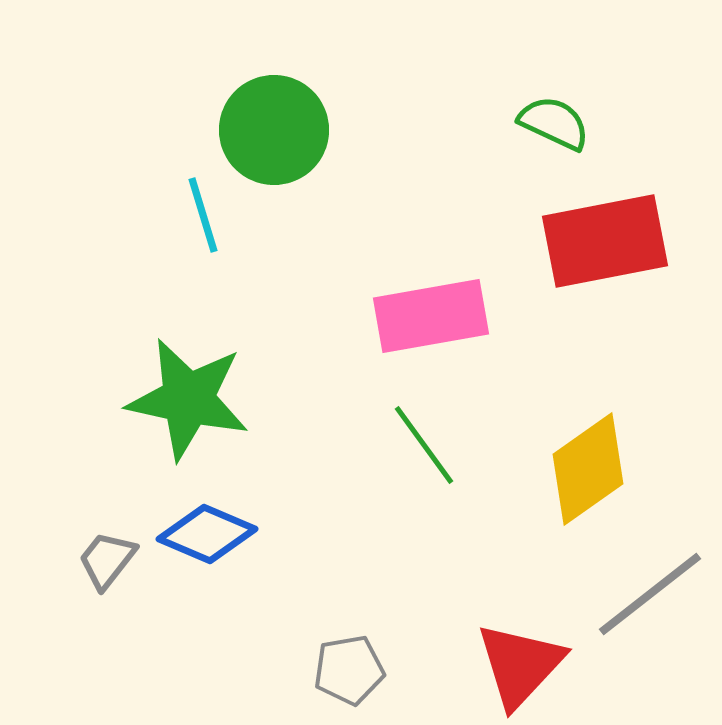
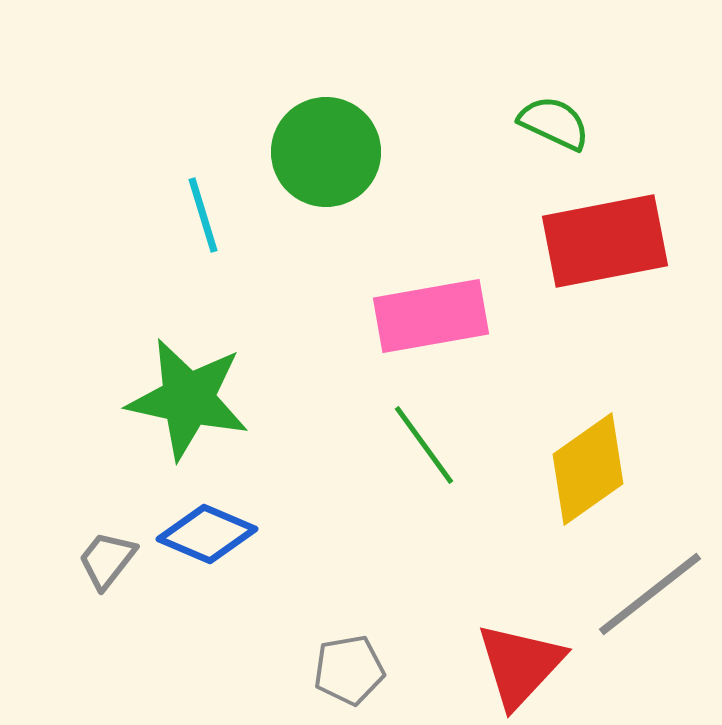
green circle: moved 52 px right, 22 px down
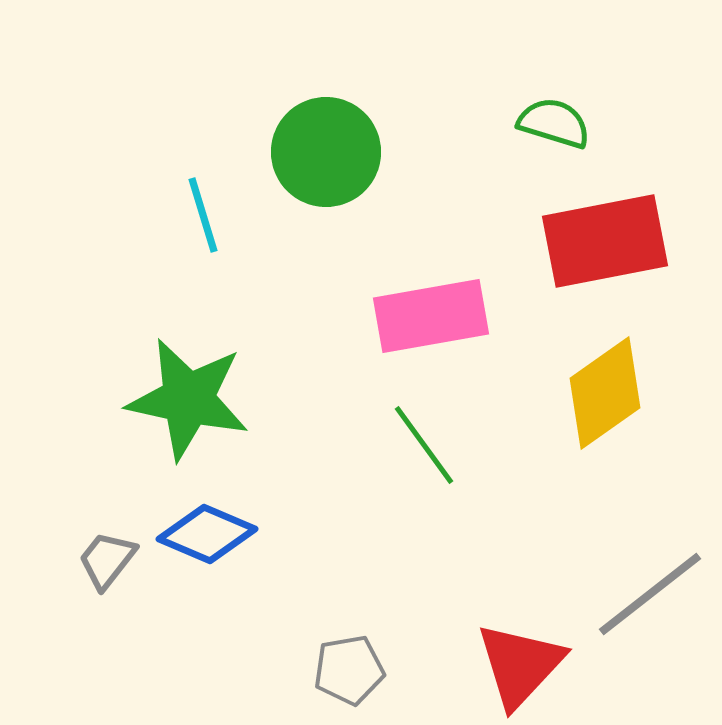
green semicircle: rotated 8 degrees counterclockwise
yellow diamond: moved 17 px right, 76 px up
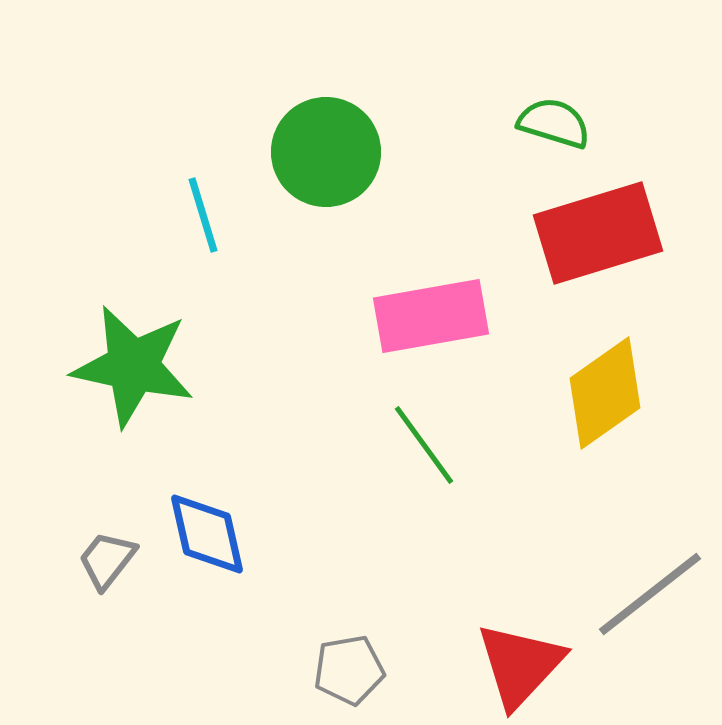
red rectangle: moved 7 px left, 8 px up; rotated 6 degrees counterclockwise
green star: moved 55 px left, 33 px up
blue diamond: rotated 54 degrees clockwise
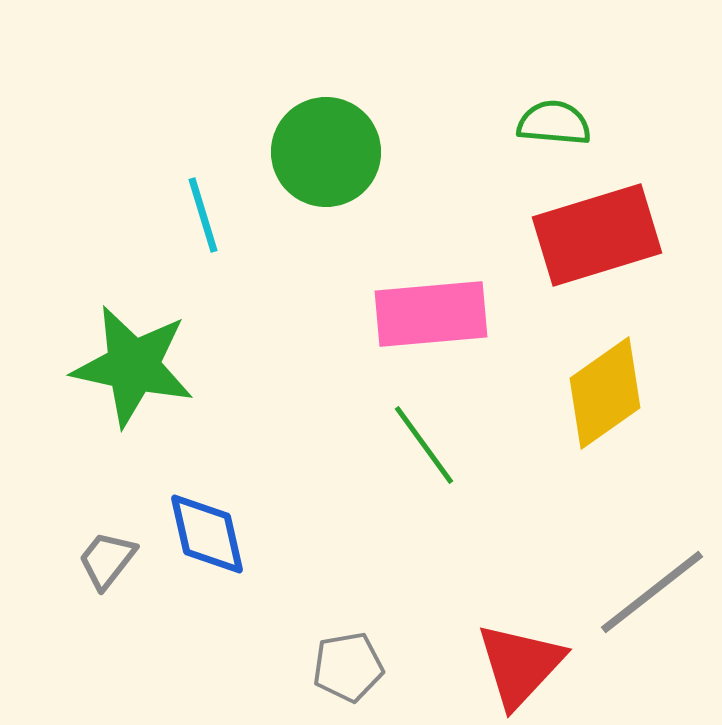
green semicircle: rotated 12 degrees counterclockwise
red rectangle: moved 1 px left, 2 px down
pink rectangle: moved 2 px up; rotated 5 degrees clockwise
gray line: moved 2 px right, 2 px up
gray pentagon: moved 1 px left, 3 px up
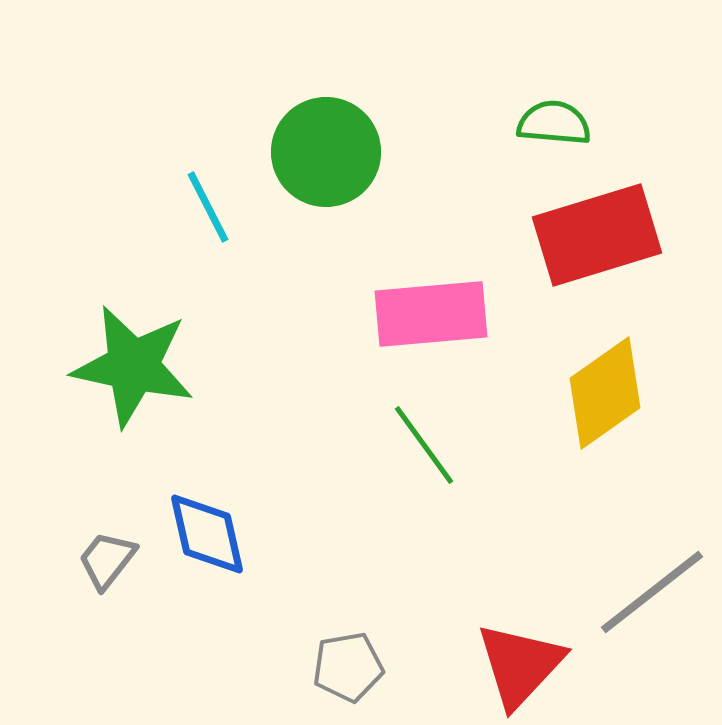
cyan line: moved 5 px right, 8 px up; rotated 10 degrees counterclockwise
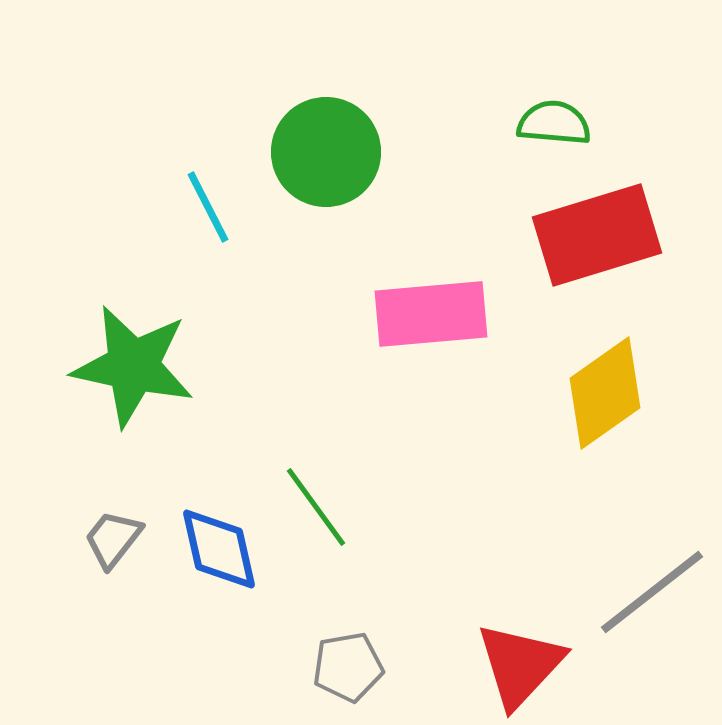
green line: moved 108 px left, 62 px down
blue diamond: moved 12 px right, 15 px down
gray trapezoid: moved 6 px right, 21 px up
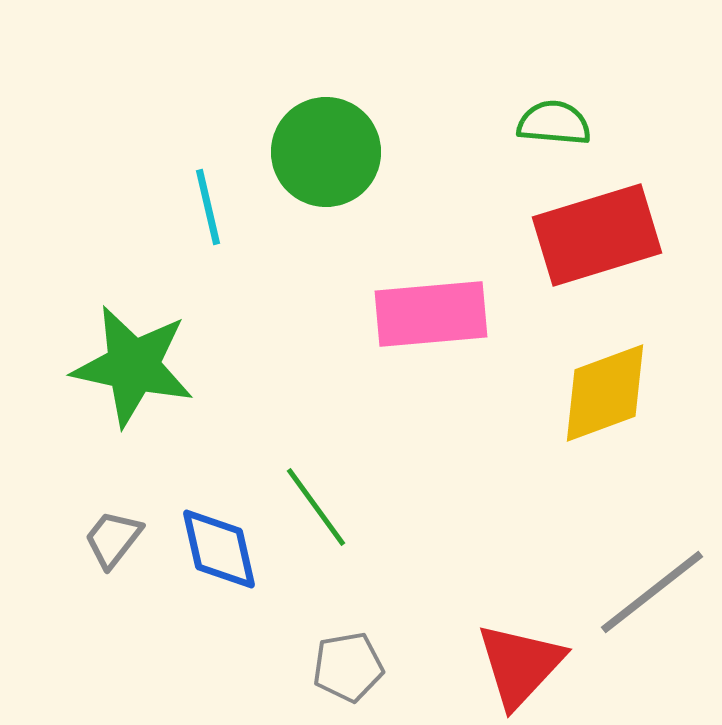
cyan line: rotated 14 degrees clockwise
yellow diamond: rotated 15 degrees clockwise
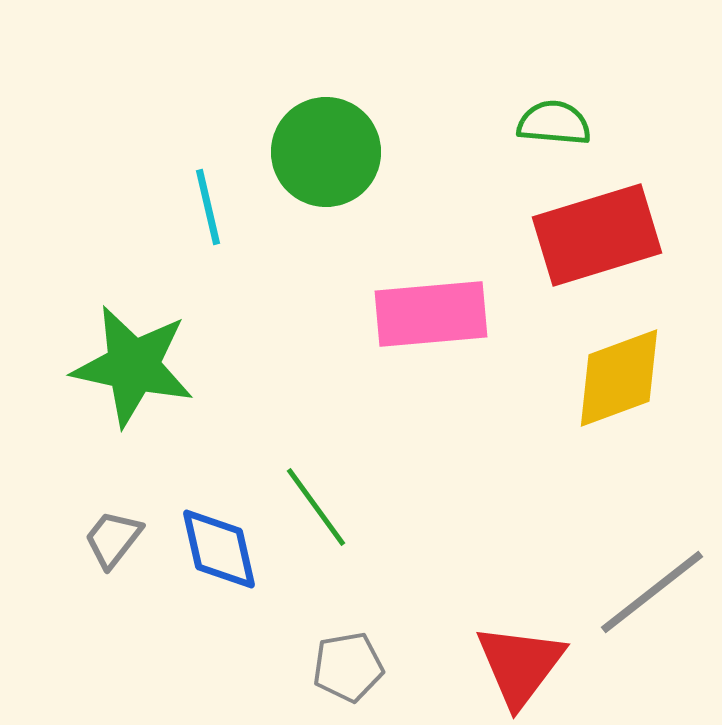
yellow diamond: moved 14 px right, 15 px up
red triangle: rotated 6 degrees counterclockwise
